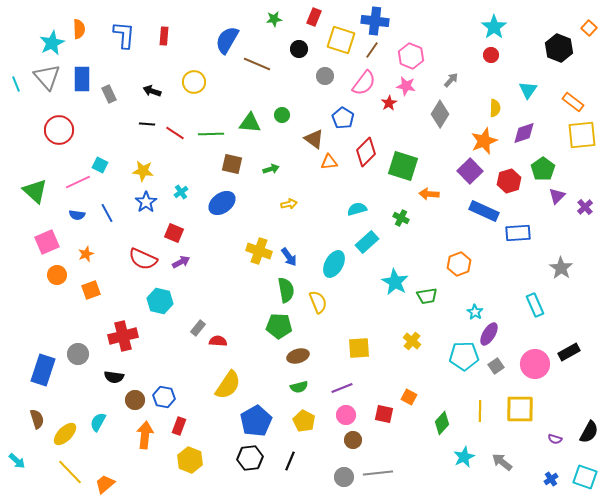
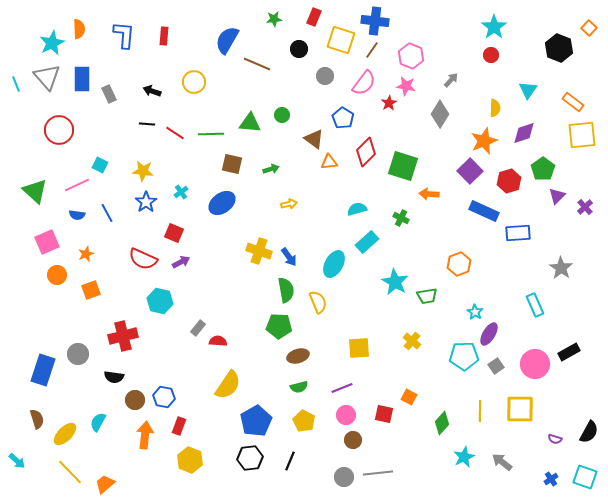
pink line at (78, 182): moved 1 px left, 3 px down
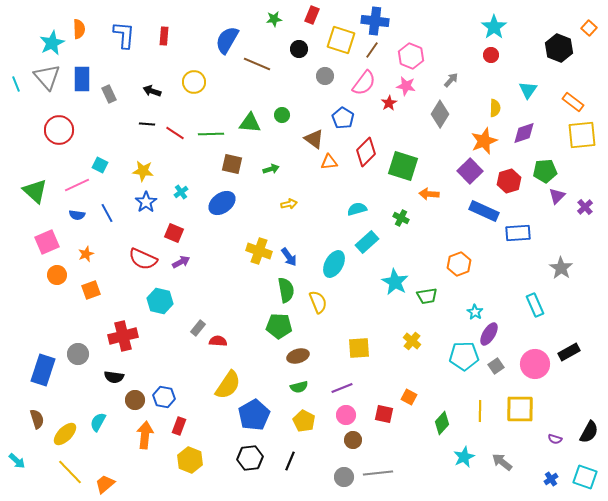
red rectangle at (314, 17): moved 2 px left, 2 px up
green pentagon at (543, 169): moved 2 px right, 2 px down; rotated 30 degrees clockwise
blue pentagon at (256, 421): moved 2 px left, 6 px up
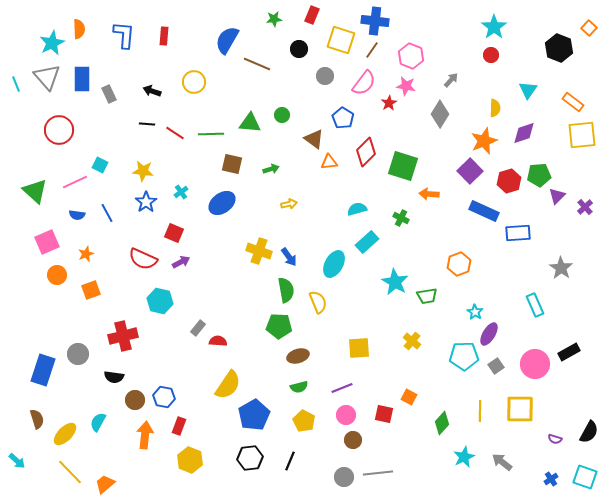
green pentagon at (545, 171): moved 6 px left, 4 px down
pink line at (77, 185): moved 2 px left, 3 px up
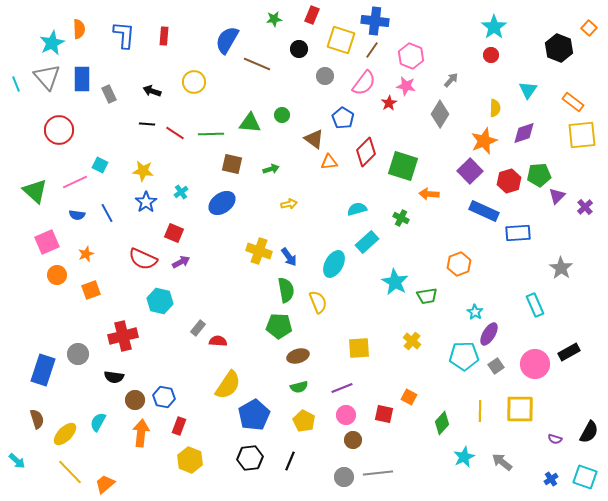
orange arrow at (145, 435): moved 4 px left, 2 px up
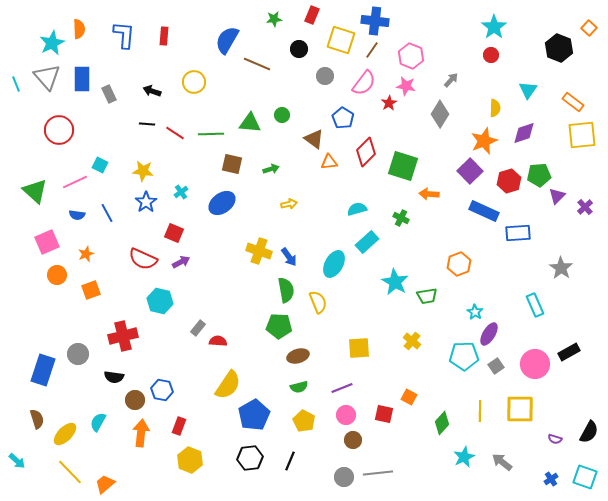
blue hexagon at (164, 397): moved 2 px left, 7 px up
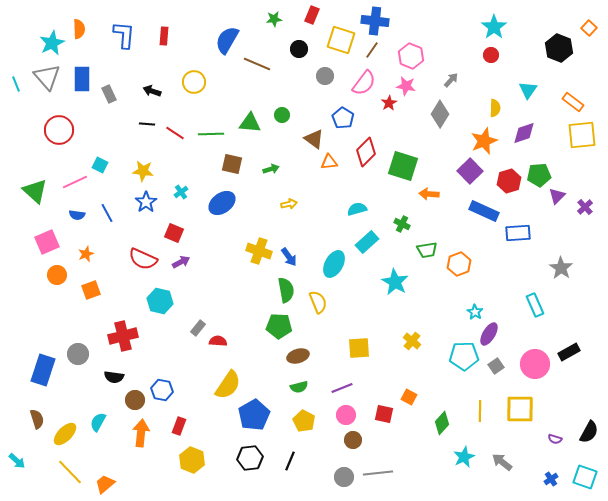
green cross at (401, 218): moved 1 px right, 6 px down
green trapezoid at (427, 296): moved 46 px up
yellow hexagon at (190, 460): moved 2 px right
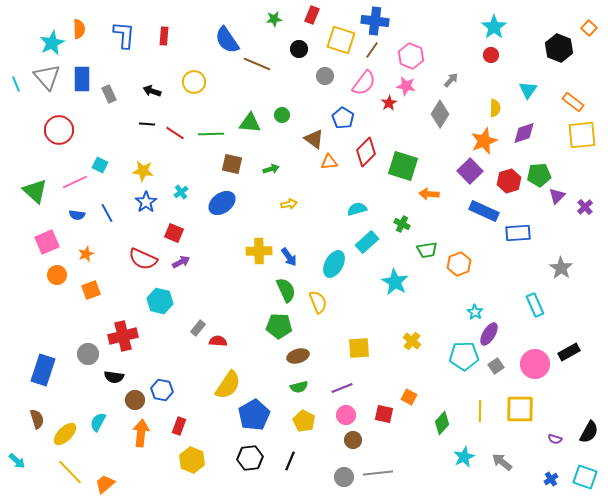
blue semicircle at (227, 40): rotated 64 degrees counterclockwise
yellow cross at (259, 251): rotated 20 degrees counterclockwise
green semicircle at (286, 290): rotated 15 degrees counterclockwise
gray circle at (78, 354): moved 10 px right
